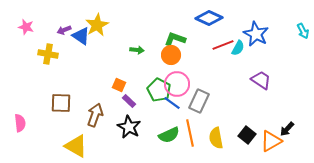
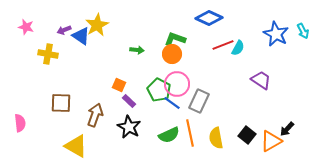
blue star: moved 20 px right
orange circle: moved 1 px right, 1 px up
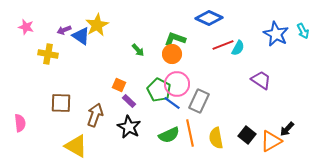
green arrow: moved 1 px right; rotated 40 degrees clockwise
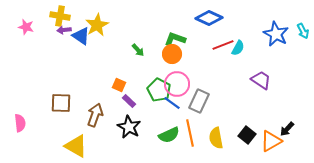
purple arrow: rotated 16 degrees clockwise
yellow cross: moved 12 px right, 38 px up
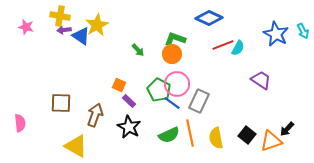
orange triangle: rotated 10 degrees clockwise
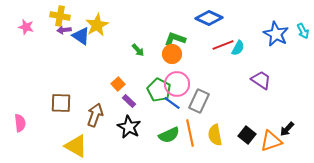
orange square: moved 1 px left, 1 px up; rotated 24 degrees clockwise
yellow semicircle: moved 1 px left, 3 px up
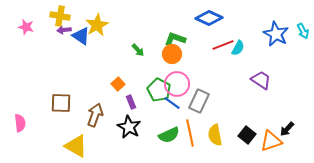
purple rectangle: moved 2 px right, 1 px down; rotated 24 degrees clockwise
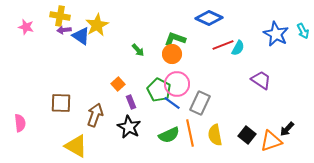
gray rectangle: moved 1 px right, 2 px down
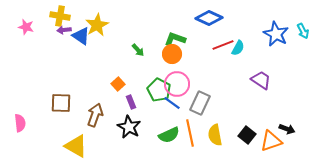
black arrow: rotated 112 degrees counterclockwise
